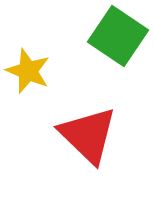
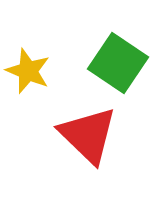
green square: moved 27 px down
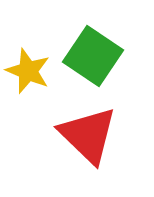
green square: moved 25 px left, 7 px up
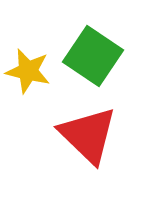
yellow star: rotated 9 degrees counterclockwise
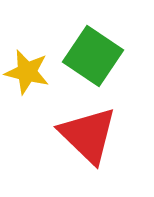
yellow star: moved 1 px left, 1 px down
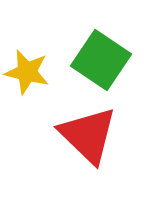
green square: moved 8 px right, 4 px down
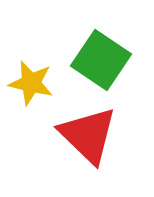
yellow star: moved 4 px right, 11 px down
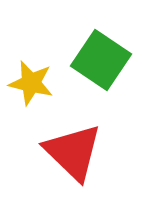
red triangle: moved 15 px left, 17 px down
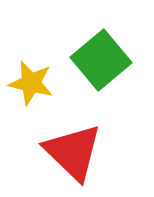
green square: rotated 16 degrees clockwise
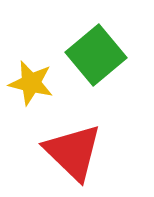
green square: moved 5 px left, 5 px up
